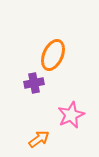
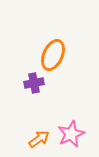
pink star: moved 19 px down
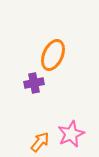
orange arrow: moved 1 px right, 3 px down; rotated 15 degrees counterclockwise
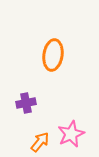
orange ellipse: rotated 16 degrees counterclockwise
purple cross: moved 8 px left, 20 px down
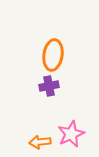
purple cross: moved 23 px right, 17 px up
orange arrow: rotated 135 degrees counterclockwise
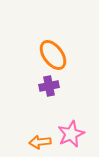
orange ellipse: rotated 44 degrees counterclockwise
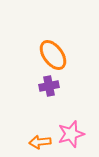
pink star: rotated 8 degrees clockwise
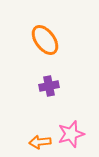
orange ellipse: moved 8 px left, 15 px up
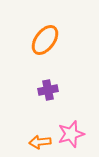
orange ellipse: rotated 72 degrees clockwise
purple cross: moved 1 px left, 4 px down
